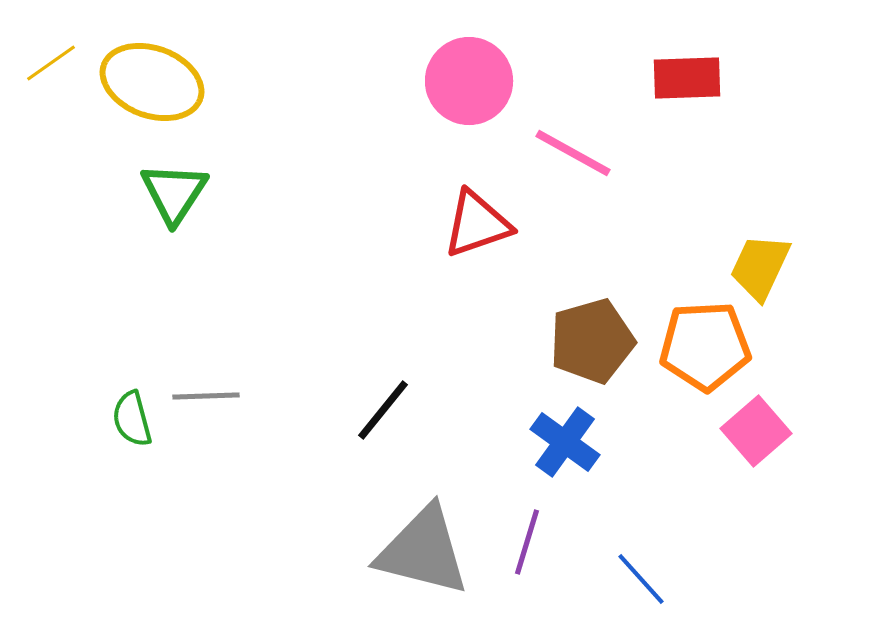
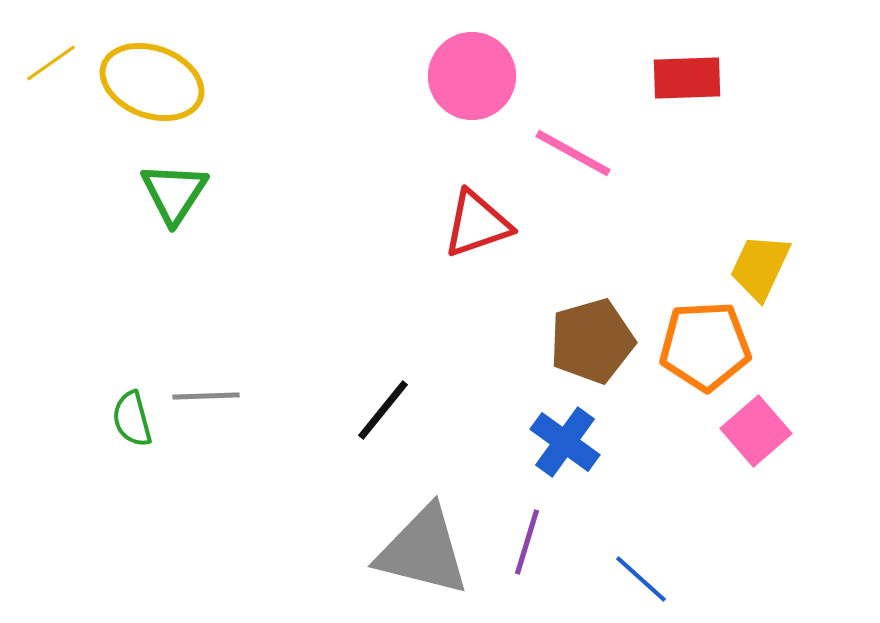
pink circle: moved 3 px right, 5 px up
blue line: rotated 6 degrees counterclockwise
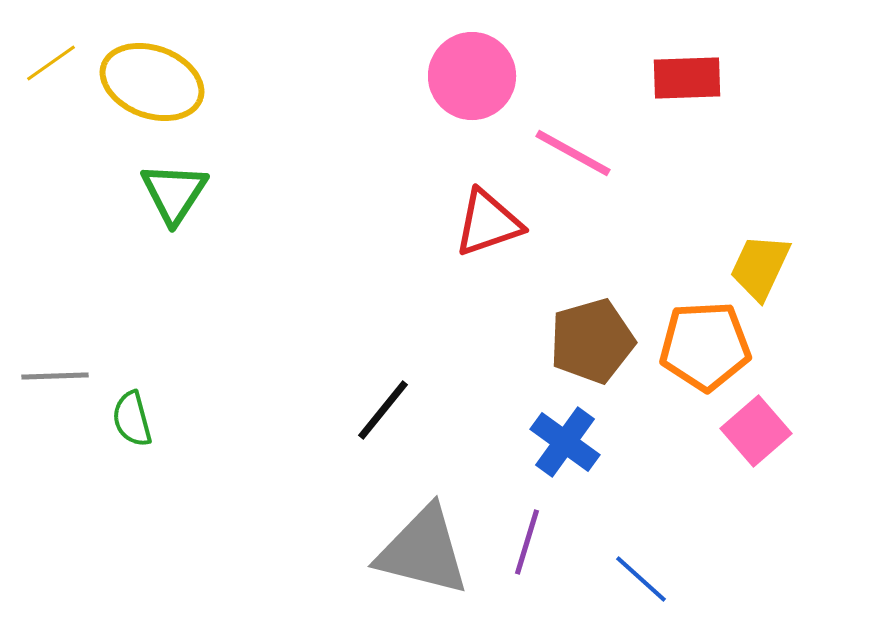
red triangle: moved 11 px right, 1 px up
gray line: moved 151 px left, 20 px up
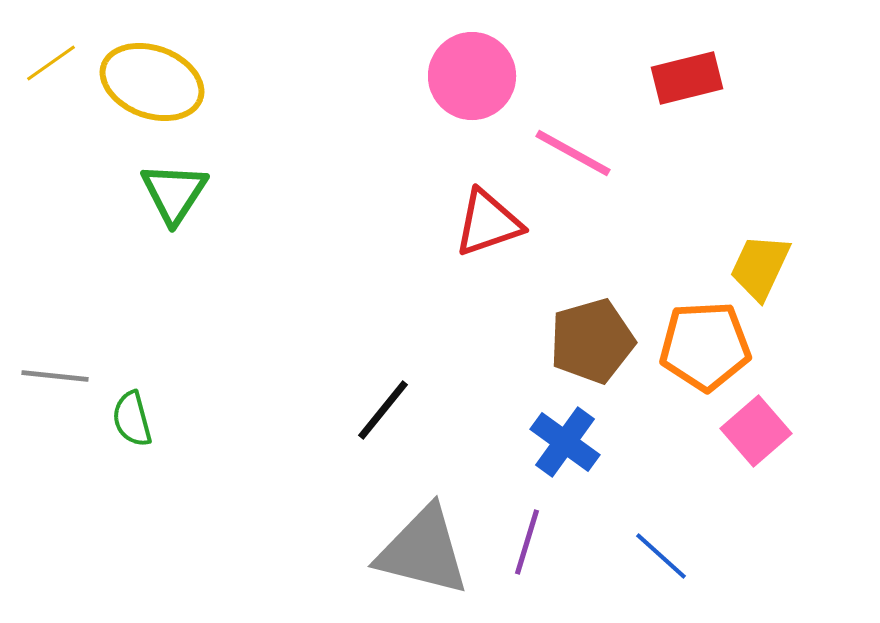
red rectangle: rotated 12 degrees counterclockwise
gray line: rotated 8 degrees clockwise
blue line: moved 20 px right, 23 px up
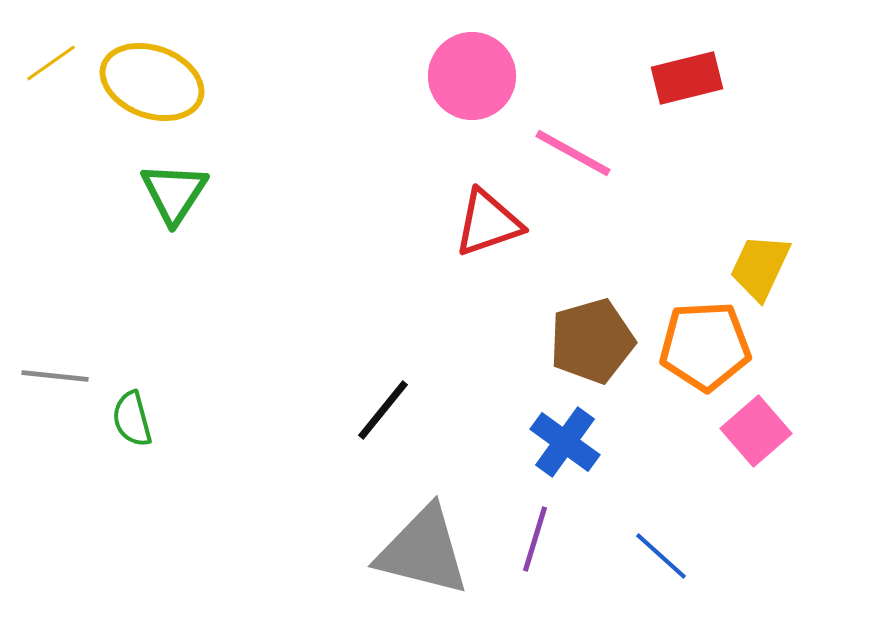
purple line: moved 8 px right, 3 px up
